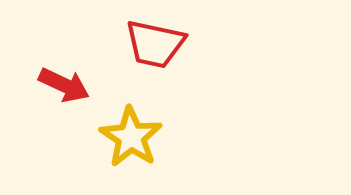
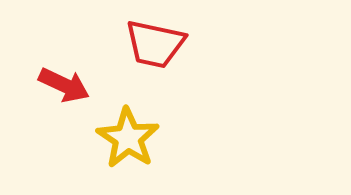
yellow star: moved 3 px left, 1 px down
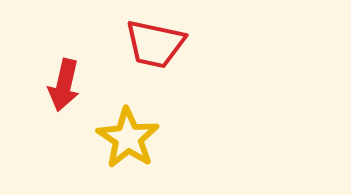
red arrow: rotated 78 degrees clockwise
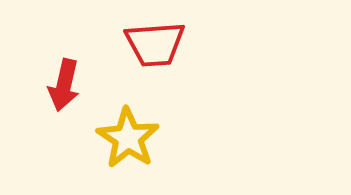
red trapezoid: rotated 16 degrees counterclockwise
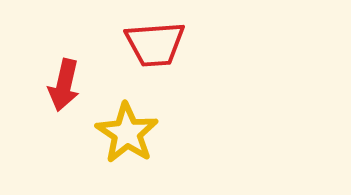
yellow star: moved 1 px left, 5 px up
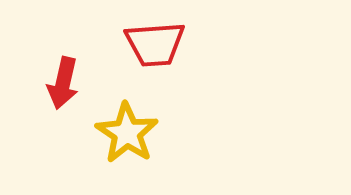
red arrow: moved 1 px left, 2 px up
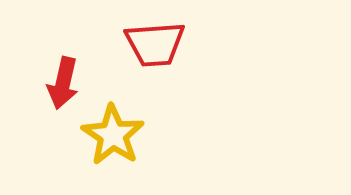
yellow star: moved 14 px left, 2 px down
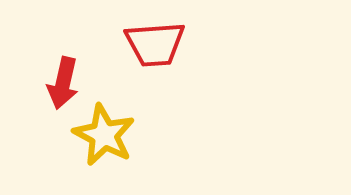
yellow star: moved 9 px left; rotated 6 degrees counterclockwise
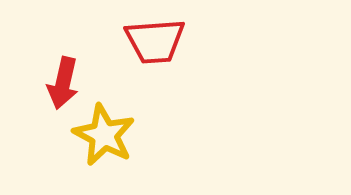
red trapezoid: moved 3 px up
